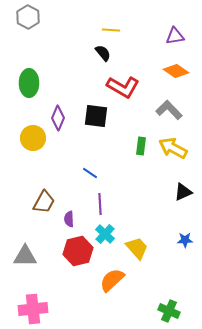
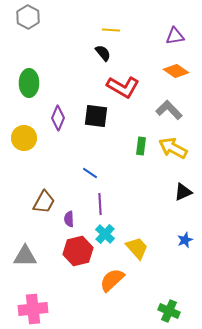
yellow circle: moved 9 px left
blue star: rotated 21 degrees counterclockwise
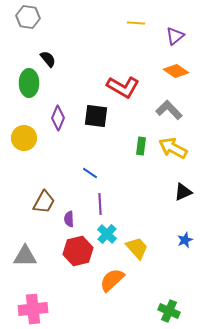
gray hexagon: rotated 20 degrees counterclockwise
yellow line: moved 25 px right, 7 px up
purple triangle: rotated 30 degrees counterclockwise
black semicircle: moved 55 px left, 6 px down
cyan cross: moved 2 px right
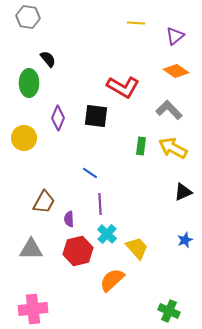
gray triangle: moved 6 px right, 7 px up
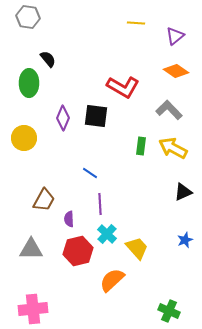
purple diamond: moved 5 px right
brown trapezoid: moved 2 px up
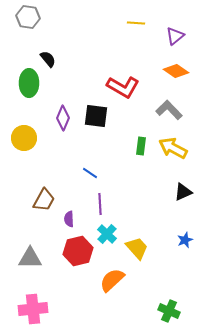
gray triangle: moved 1 px left, 9 px down
